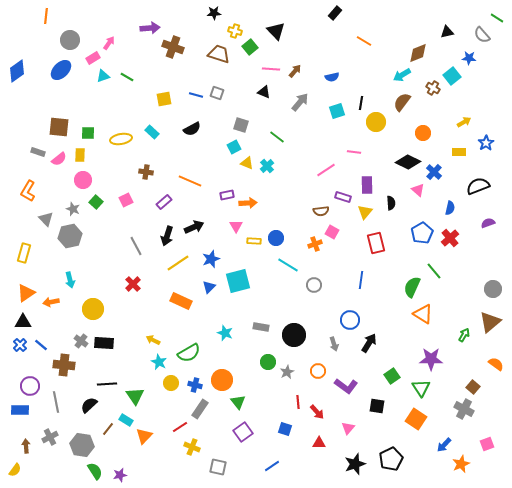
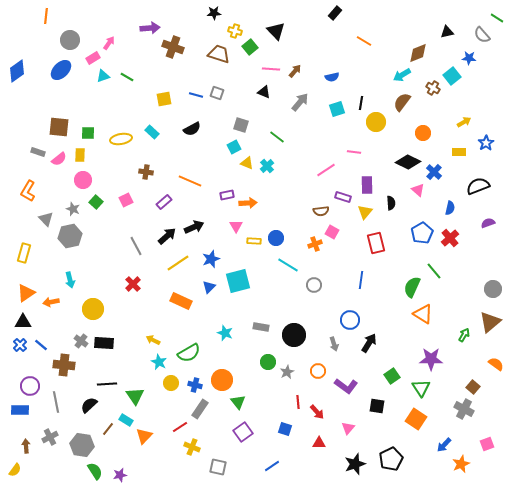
cyan square at (337, 111): moved 2 px up
black arrow at (167, 236): rotated 150 degrees counterclockwise
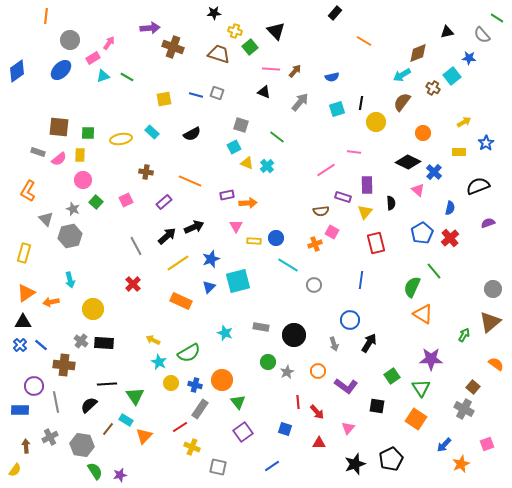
black semicircle at (192, 129): moved 5 px down
purple circle at (30, 386): moved 4 px right
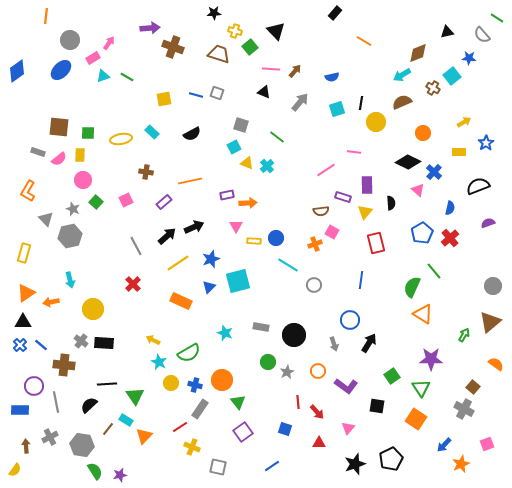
brown semicircle at (402, 102): rotated 30 degrees clockwise
orange line at (190, 181): rotated 35 degrees counterclockwise
gray circle at (493, 289): moved 3 px up
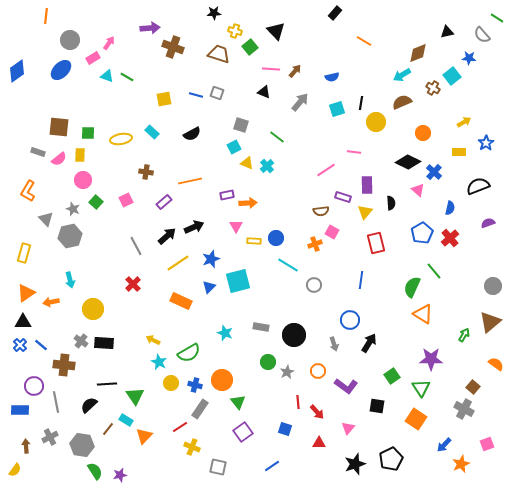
cyan triangle at (103, 76): moved 4 px right; rotated 40 degrees clockwise
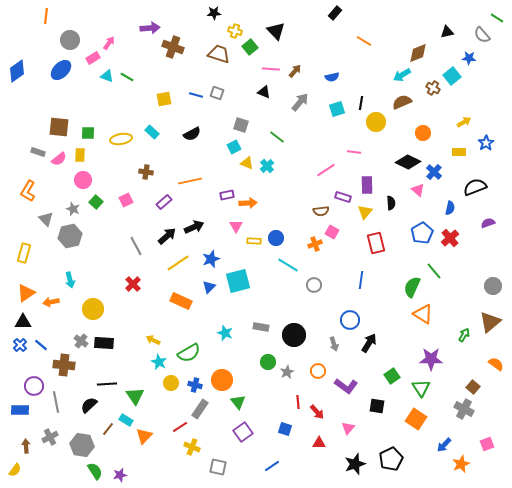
black semicircle at (478, 186): moved 3 px left, 1 px down
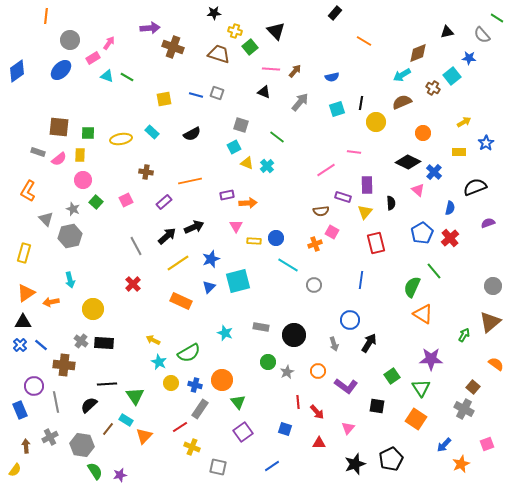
blue rectangle at (20, 410): rotated 66 degrees clockwise
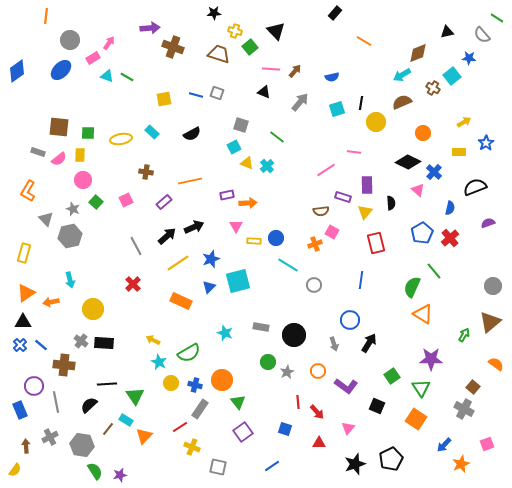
black square at (377, 406): rotated 14 degrees clockwise
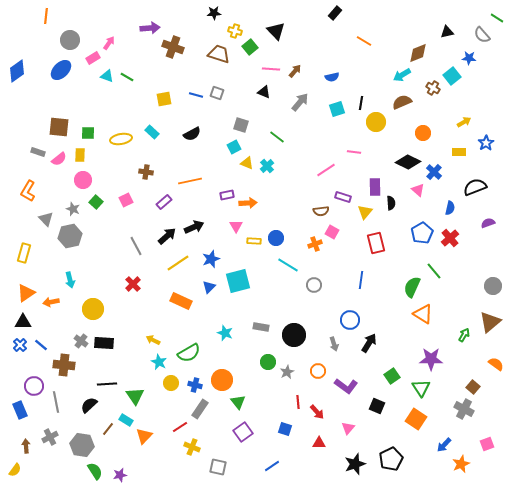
purple rectangle at (367, 185): moved 8 px right, 2 px down
